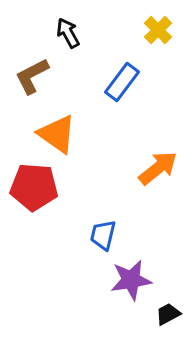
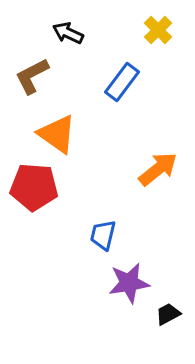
black arrow: rotated 36 degrees counterclockwise
orange arrow: moved 1 px down
purple star: moved 2 px left, 3 px down
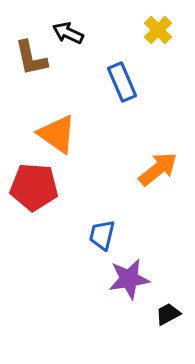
brown L-shape: moved 1 px left, 18 px up; rotated 75 degrees counterclockwise
blue rectangle: rotated 60 degrees counterclockwise
blue trapezoid: moved 1 px left
purple star: moved 4 px up
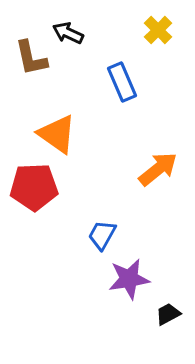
red pentagon: rotated 6 degrees counterclockwise
blue trapezoid: rotated 16 degrees clockwise
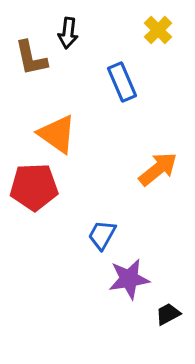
black arrow: rotated 108 degrees counterclockwise
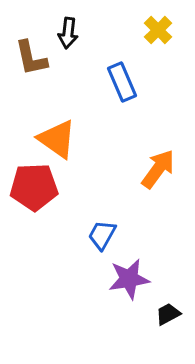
orange triangle: moved 5 px down
orange arrow: rotated 15 degrees counterclockwise
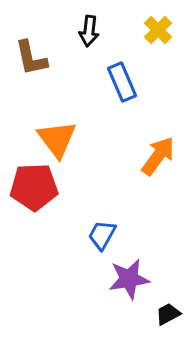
black arrow: moved 21 px right, 2 px up
orange triangle: rotated 18 degrees clockwise
orange arrow: moved 13 px up
